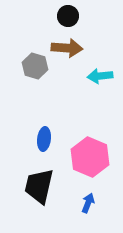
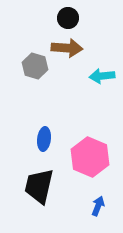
black circle: moved 2 px down
cyan arrow: moved 2 px right
blue arrow: moved 10 px right, 3 px down
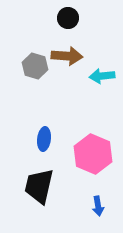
brown arrow: moved 8 px down
pink hexagon: moved 3 px right, 3 px up
blue arrow: rotated 150 degrees clockwise
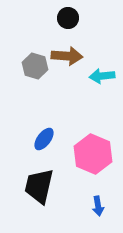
blue ellipse: rotated 30 degrees clockwise
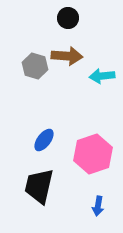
blue ellipse: moved 1 px down
pink hexagon: rotated 18 degrees clockwise
blue arrow: rotated 18 degrees clockwise
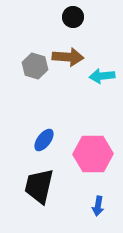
black circle: moved 5 px right, 1 px up
brown arrow: moved 1 px right, 1 px down
pink hexagon: rotated 18 degrees clockwise
